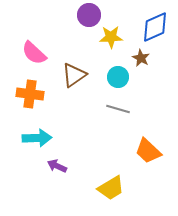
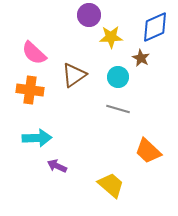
orange cross: moved 4 px up
yellow trapezoid: moved 3 px up; rotated 108 degrees counterclockwise
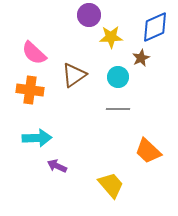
brown star: rotated 18 degrees clockwise
gray line: rotated 15 degrees counterclockwise
yellow trapezoid: rotated 8 degrees clockwise
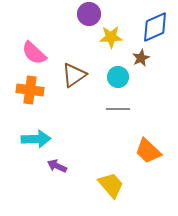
purple circle: moved 1 px up
cyan arrow: moved 1 px left, 1 px down
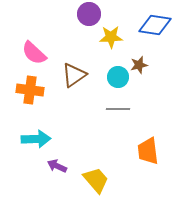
blue diamond: moved 2 px up; rotated 32 degrees clockwise
brown star: moved 2 px left, 7 px down; rotated 12 degrees clockwise
orange trapezoid: rotated 40 degrees clockwise
yellow trapezoid: moved 15 px left, 5 px up
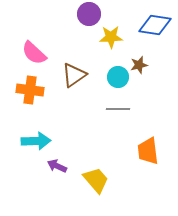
cyan arrow: moved 2 px down
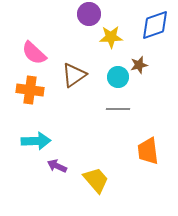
blue diamond: rotated 28 degrees counterclockwise
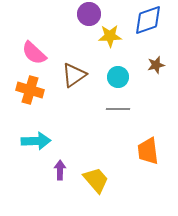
blue diamond: moved 7 px left, 5 px up
yellow star: moved 1 px left, 1 px up
brown star: moved 17 px right
orange cross: rotated 8 degrees clockwise
purple arrow: moved 3 px right, 4 px down; rotated 66 degrees clockwise
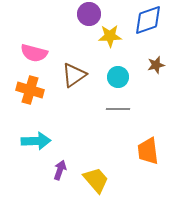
pink semicircle: rotated 28 degrees counterclockwise
purple arrow: rotated 18 degrees clockwise
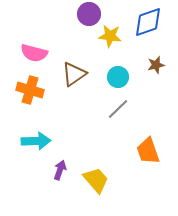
blue diamond: moved 2 px down
yellow star: rotated 10 degrees clockwise
brown triangle: moved 1 px up
gray line: rotated 45 degrees counterclockwise
orange trapezoid: rotated 12 degrees counterclockwise
